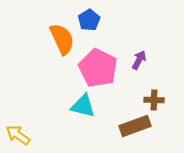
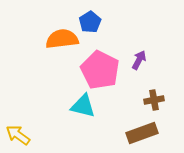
blue pentagon: moved 1 px right, 2 px down
orange semicircle: rotated 72 degrees counterclockwise
pink pentagon: moved 2 px right, 2 px down
brown cross: rotated 12 degrees counterclockwise
brown rectangle: moved 7 px right, 7 px down
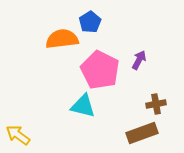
brown cross: moved 2 px right, 4 px down
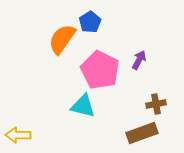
orange semicircle: rotated 48 degrees counterclockwise
yellow arrow: rotated 35 degrees counterclockwise
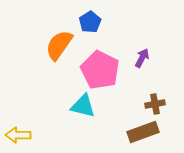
orange semicircle: moved 3 px left, 6 px down
purple arrow: moved 3 px right, 2 px up
brown cross: moved 1 px left
brown rectangle: moved 1 px right, 1 px up
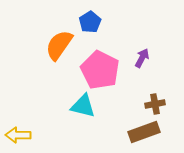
brown rectangle: moved 1 px right
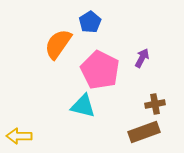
orange semicircle: moved 1 px left, 1 px up
yellow arrow: moved 1 px right, 1 px down
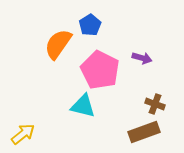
blue pentagon: moved 3 px down
purple arrow: rotated 78 degrees clockwise
brown cross: rotated 30 degrees clockwise
yellow arrow: moved 4 px right, 2 px up; rotated 140 degrees clockwise
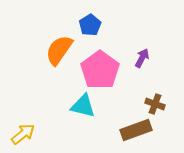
orange semicircle: moved 1 px right, 6 px down
purple arrow: rotated 78 degrees counterclockwise
pink pentagon: rotated 9 degrees clockwise
brown rectangle: moved 8 px left, 2 px up
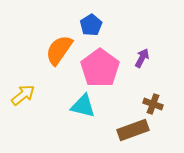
blue pentagon: moved 1 px right
pink pentagon: moved 2 px up
brown cross: moved 2 px left
brown rectangle: moved 3 px left
yellow arrow: moved 39 px up
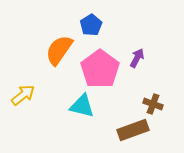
purple arrow: moved 5 px left
pink pentagon: moved 1 px down
cyan triangle: moved 1 px left
